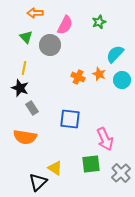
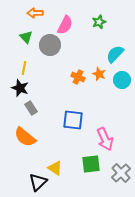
gray rectangle: moved 1 px left
blue square: moved 3 px right, 1 px down
orange semicircle: rotated 30 degrees clockwise
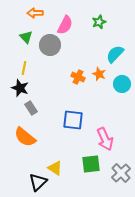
cyan circle: moved 4 px down
